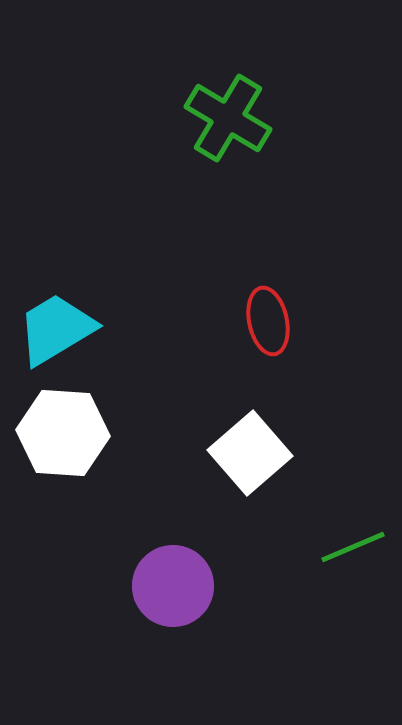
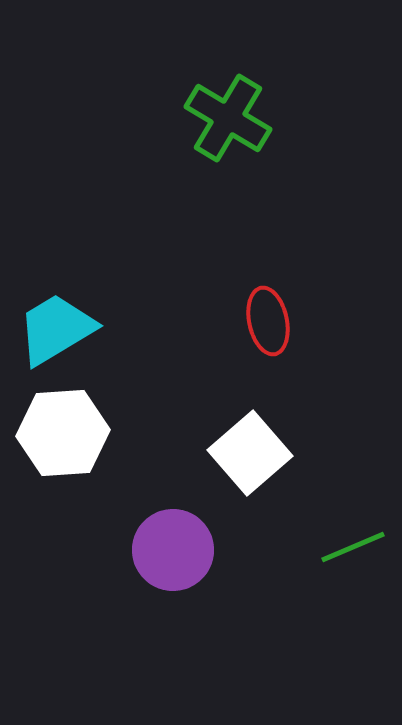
white hexagon: rotated 8 degrees counterclockwise
purple circle: moved 36 px up
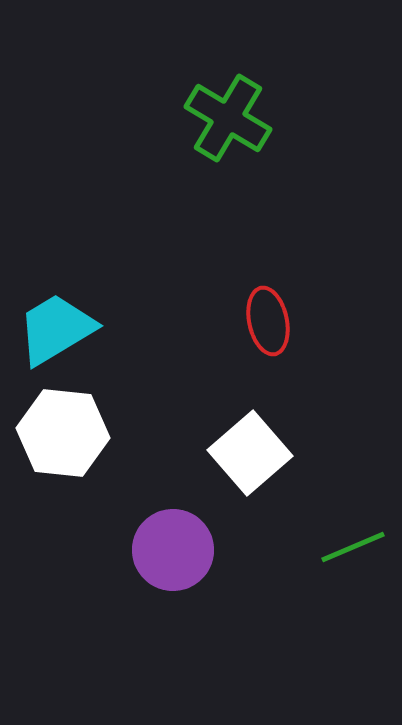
white hexagon: rotated 10 degrees clockwise
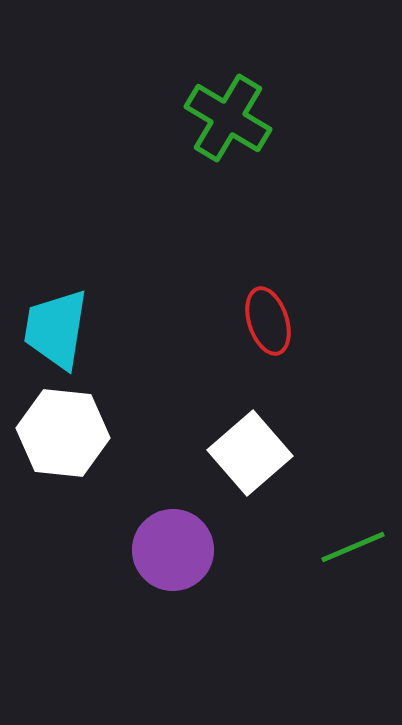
red ellipse: rotated 6 degrees counterclockwise
cyan trapezoid: rotated 50 degrees counterclockwise
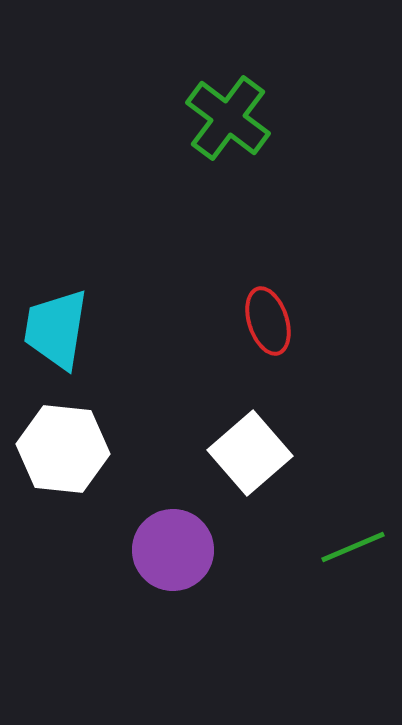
green cross: rotated 6 degrees clockwise
white hexagon: moved 16 px down
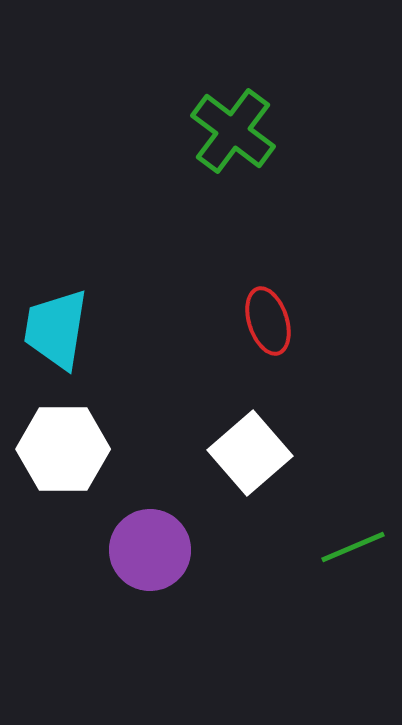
green cross: moved 5 px right, 13 px down
white hexagon: rotated 6 degrees counterclockwise
purple circle: moved 23 px left
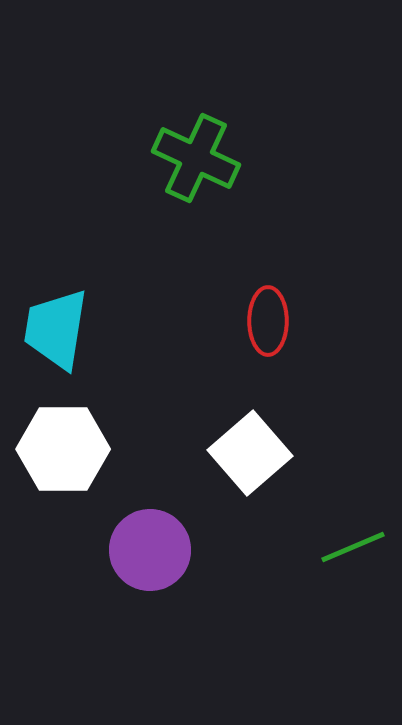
green cross: moved 37 px left, 27 px down; rotated 12 degrees counterclockwise
red ellipse: rotated 18 degrees clockwise
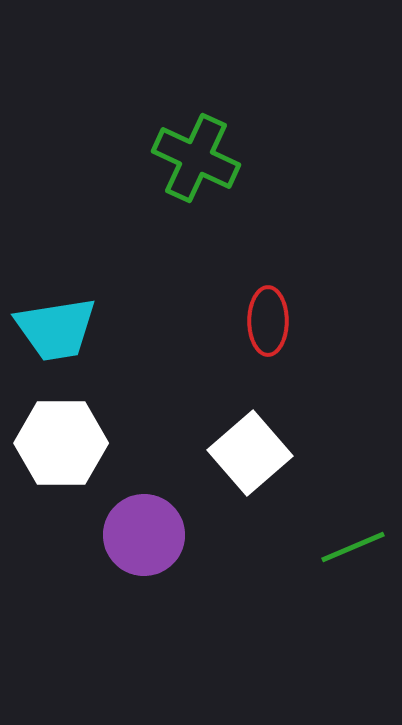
cyan trapezoid: rotated 108 degrees counterclockwise
white hexagon: moved 2 px left, 6 px up
purple circle: moved 6 px left, 15 px up
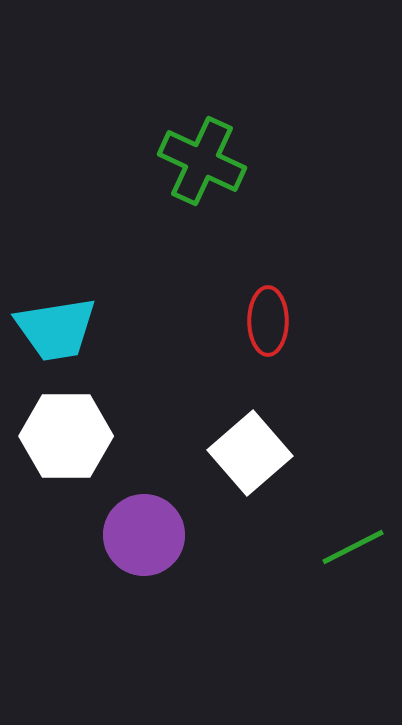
green cross: moved 6 px right, 3 px down
white hexagon: moved 5 px right, 7 px up
green line: rotated 4 degrees counterclockwise
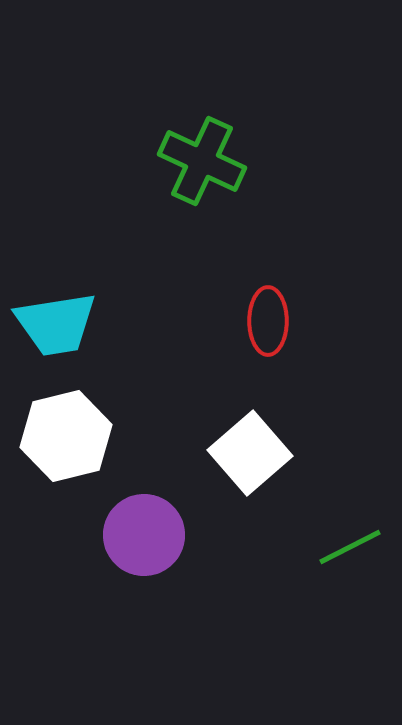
cyan trapezoid: moved 5 px up
white hexagon: rotated 14 degrees counterclockwise
green line: moved 3 px left
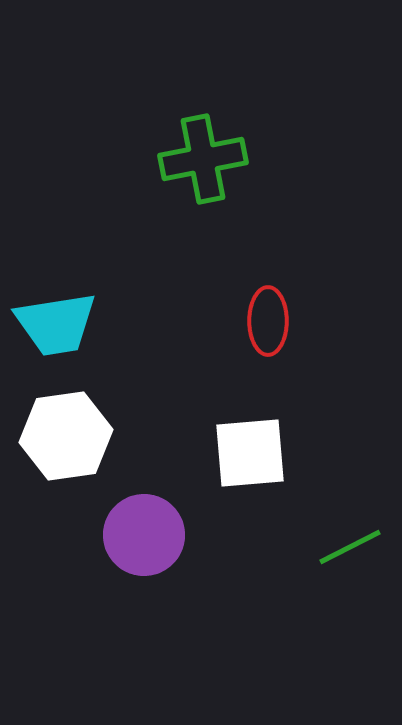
green cross: moved 1 px right, 2 px up; rotated 36 degrees counterclockwise
white hexagon: rotated 6 degrees clockwise
white square: rotated 36 degrees clockwise
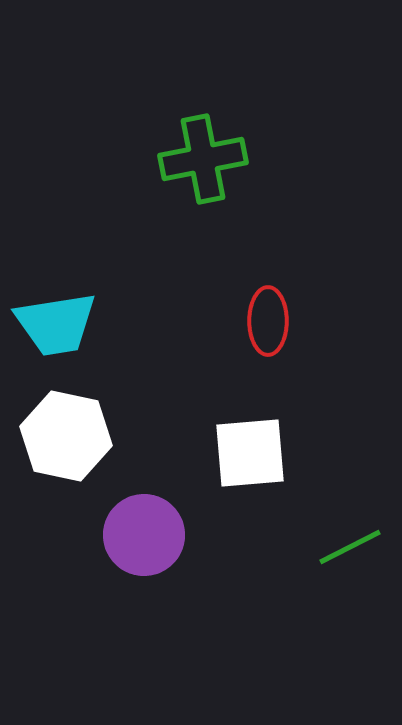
white hexagon: rotated 20 degrees clockwise
